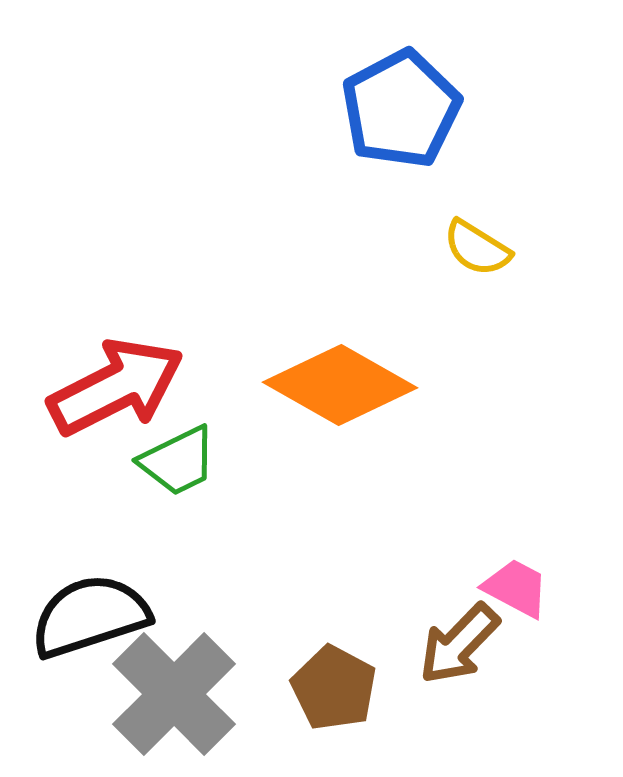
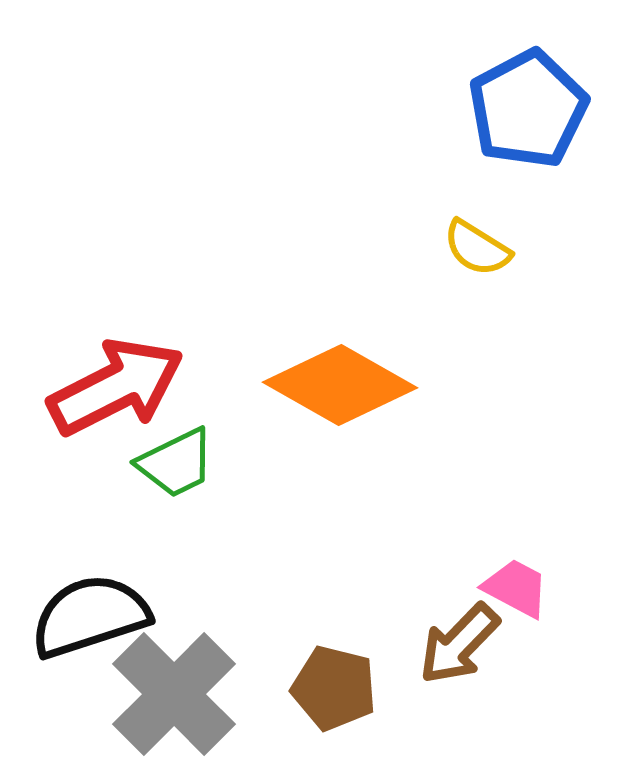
blue pentagon: moved 127 px right
green trapezoid: moved 2 px left, 2 px down
brown pentagon: rotated 14 degrees counterclockwise
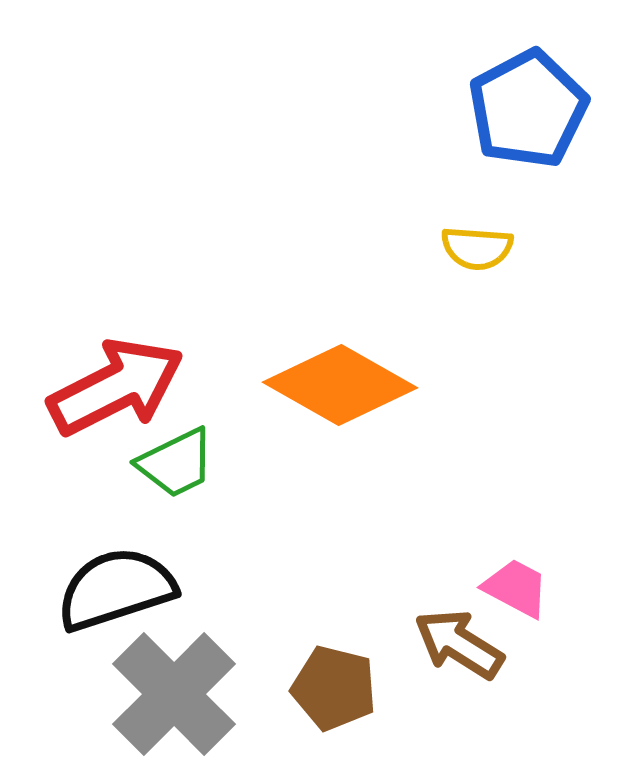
yellow semicircle: rotated 28 degrees counterclockwise
black semicircle: moved 26 px right, 27 px up
brown arrow: rotated 78 degrees clockwise
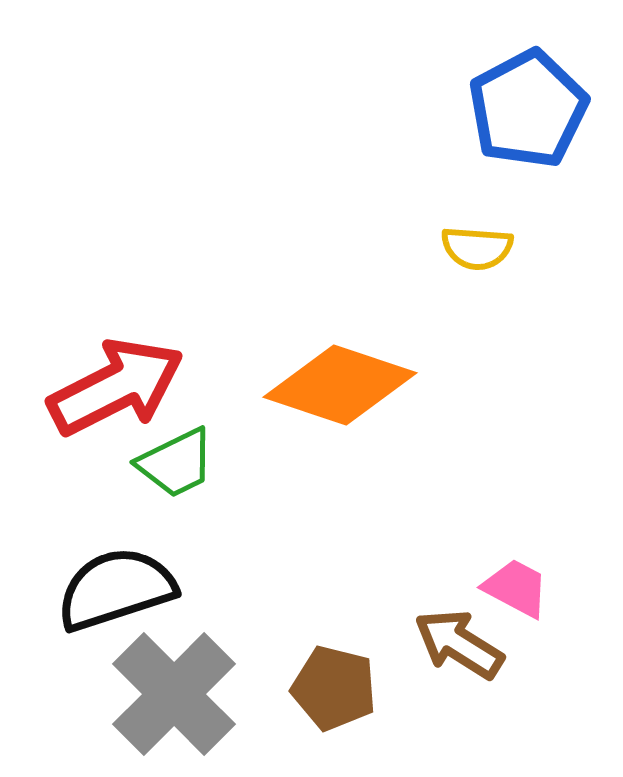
orange diamond: rotated 11 degrees counterclockwise
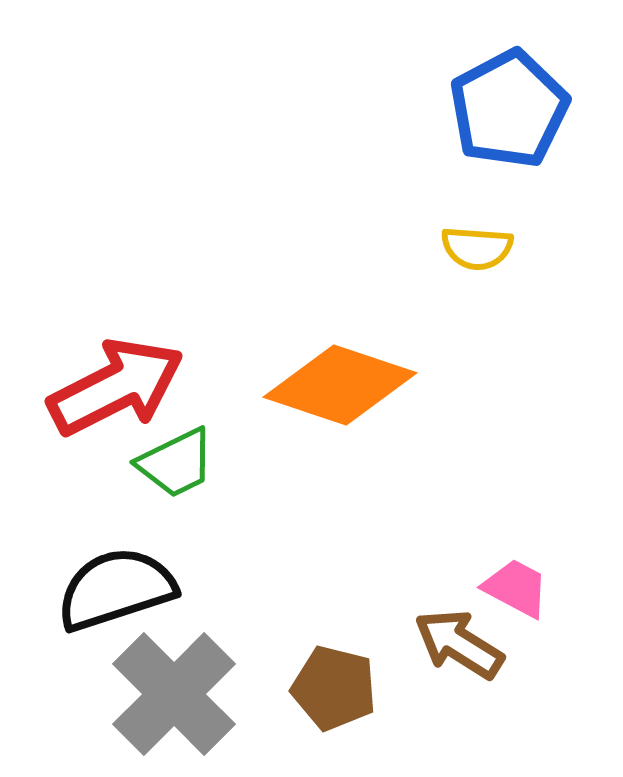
blue pentagon: moved 19 px left
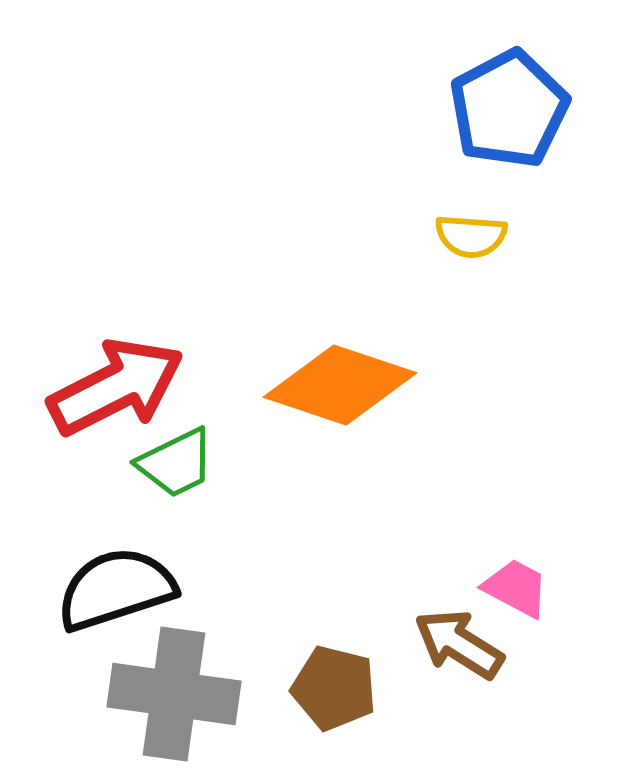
yellow semicircle: moved 6 px left, 12 px up
gray cross: rotated 37 degrees counterclockwise
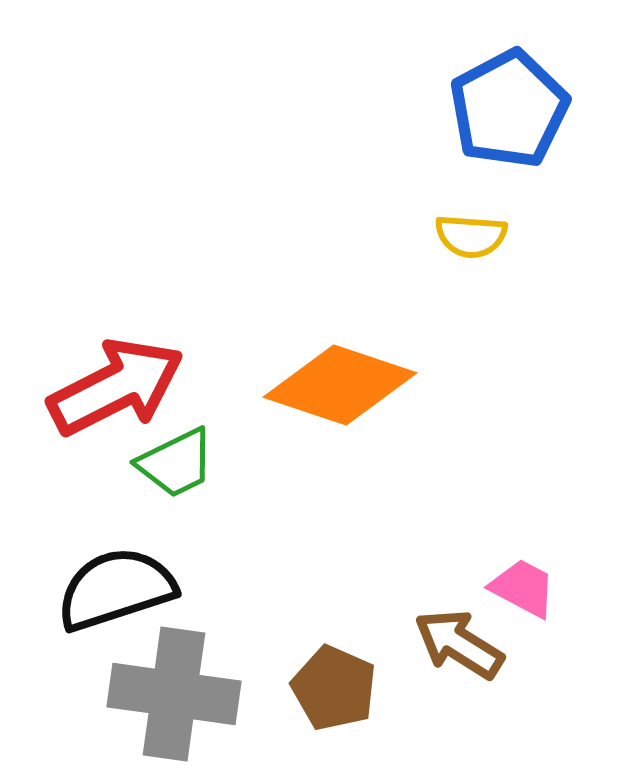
pink trapezoid: moved 7 px right
brown pentagon: rotated 10 degrees clockwise
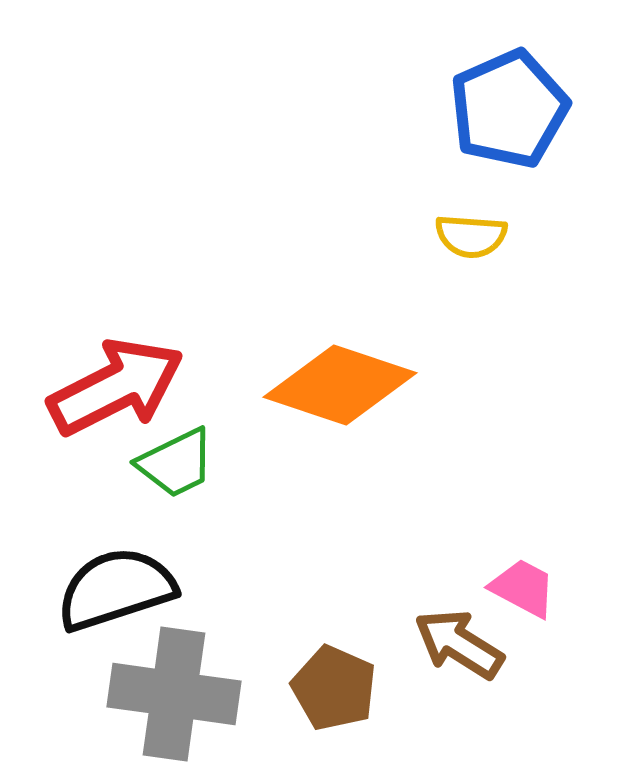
blue pentagon: rotated 4 degrees clockwise
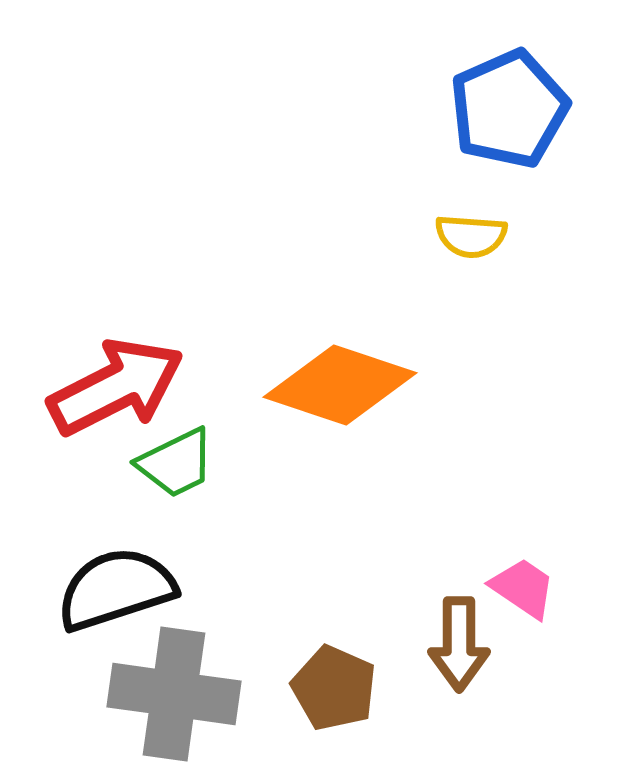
pink trapezoid: rotated 6 degrees clockwise
brown arrow: rotated 122 degrees counterclockwise
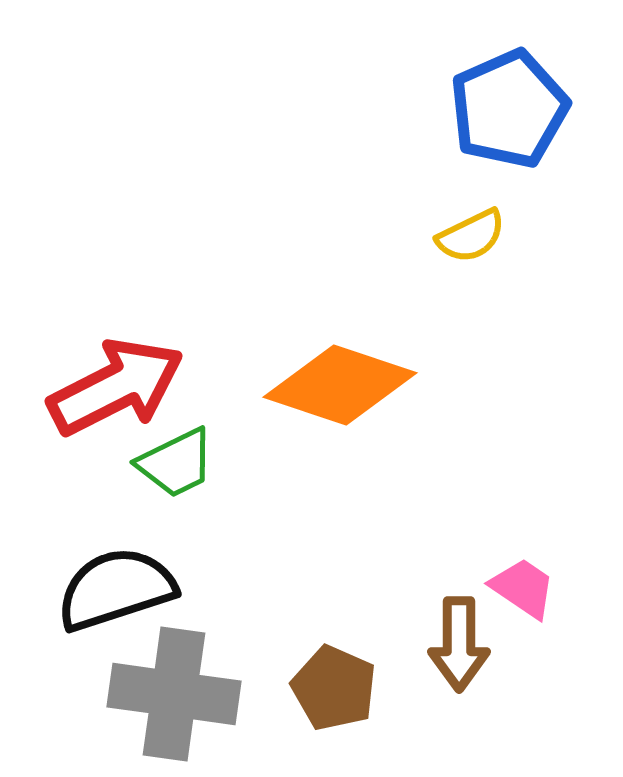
yellow semicircle: rotated 30 degrees counterclockwise
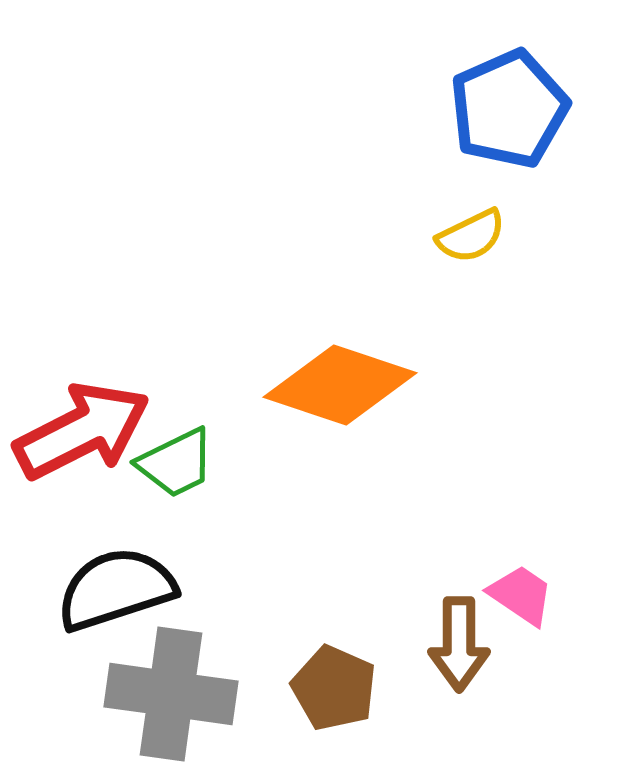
red arrow: moved 34 px left, 44 px down
pink trapezoid: moved 2 px left, 7 px down
gray cross: moved 3 px left
